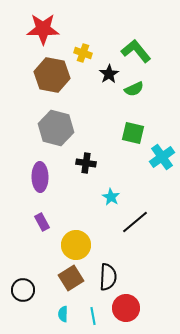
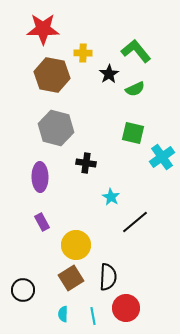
yellow cross: rotated 18 degrees counterclockwise
green semicircle: moved 1 px right
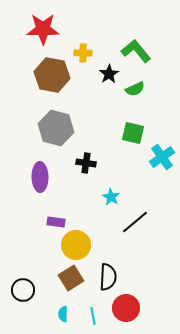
purple rectangle: moved 14 px right; rotated 54 degrees counterclockwise
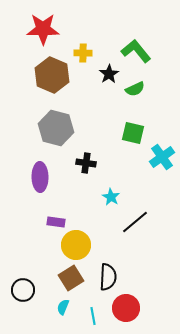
brown hexagon: rotated 12 degrees clockwise
cyan semicircle: moved 7 px up; rotated 21 degrees clockwise
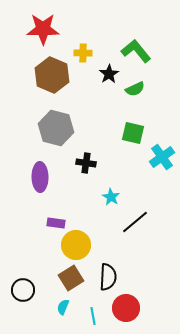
purple rectangle: moved 1 px down
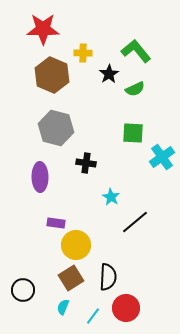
green square: rotated 10 degrees counterclockwise
cyan line: rotated 48 degrees clockwise
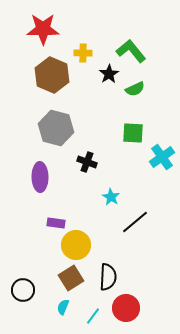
green L-shape: moved 5 px left
black cross: moved 1 px right, 1 px up; rotated 12 degrees clockwise
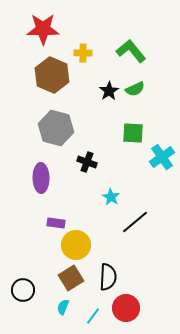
black star: moved 17 px down
purple ellipse: moved 1 px right, 1 px down
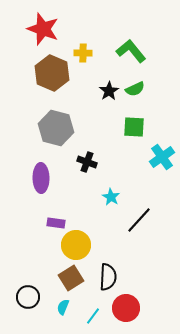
red star: rotated 20 degrees clockwise
brown hexagon: moved 2 px up
green square: moved 1 px right, 6 px up
black line: moved 4 px right, 2 px up; rotated 8 degrees counterclockwise
black circle: moved 5 px right, 7 px down
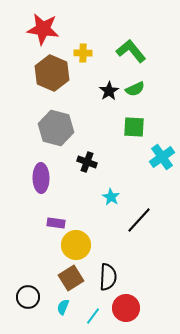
red star: rotated 12 degrees counterclockwise
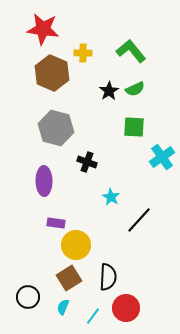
purple ellipse: moved 3 px right, 3 px down
brown square: moved 2 px left
